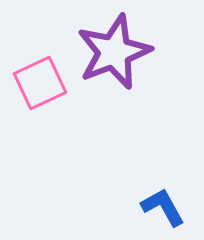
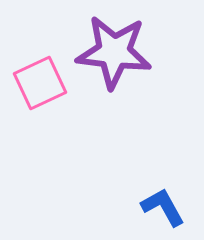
purple star: rotated 28 degrees clockwise
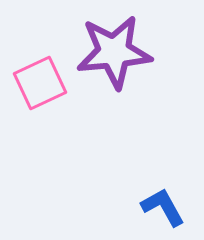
purple star: rotated 12 degrees counterclockwise
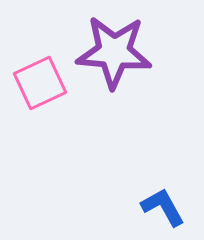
purple star: rotated 10 degrees clockwise
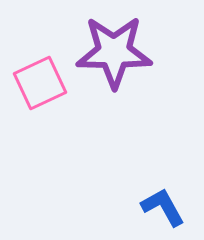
purple star: rotated 4 degrees counterclockwise
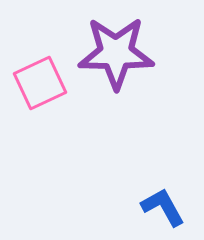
purple star: moved 2 px right, 1 px down
